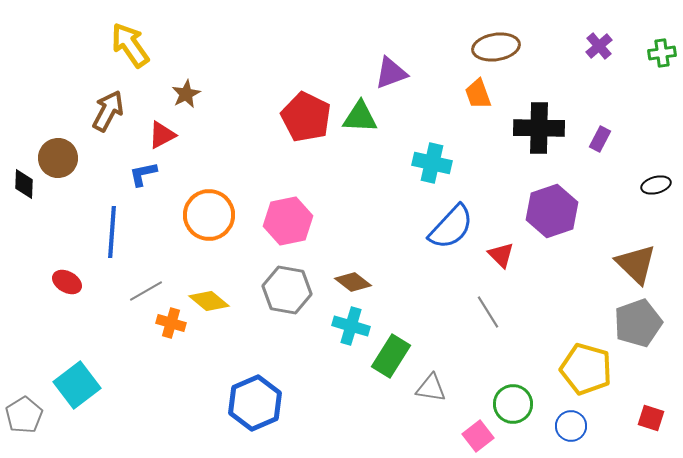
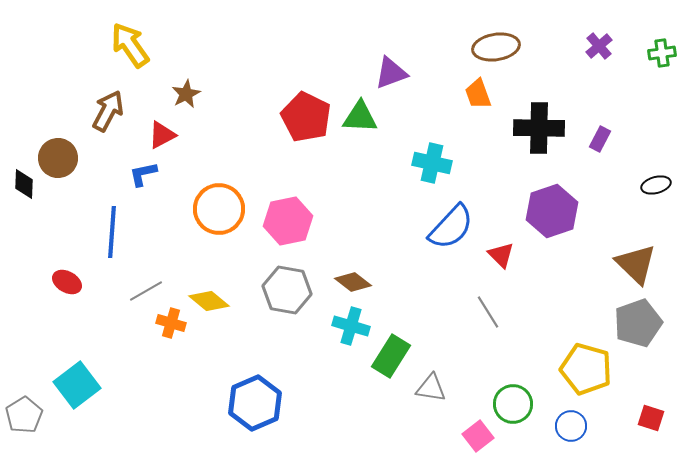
orange circle at (209, 215): moved 10 px right, 6 px up
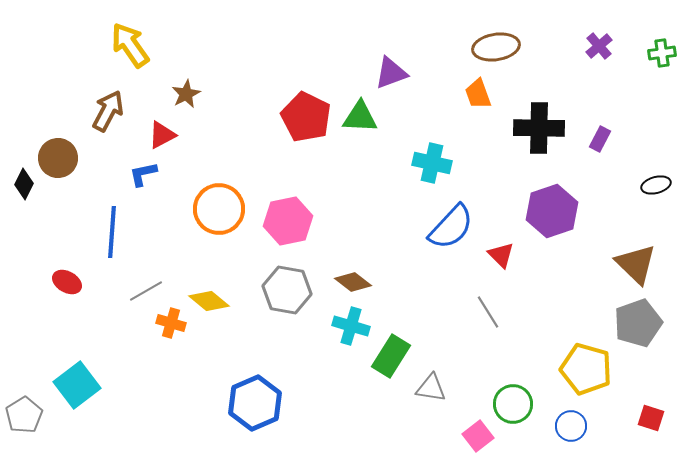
black diamond at (24, 184): rotated 24 degrees clockwise
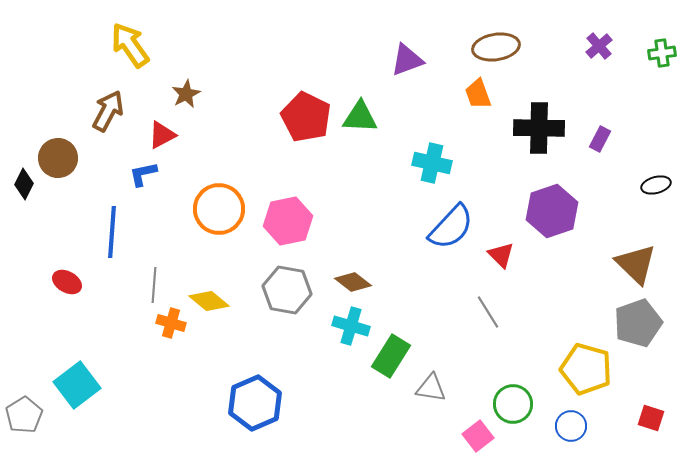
purple triangle at (391, 73): moved 16 px right, 13 px up
gray line at (146, 291): moved 8 px right, 6 px up; rotated 56 degrees counterclockwise
